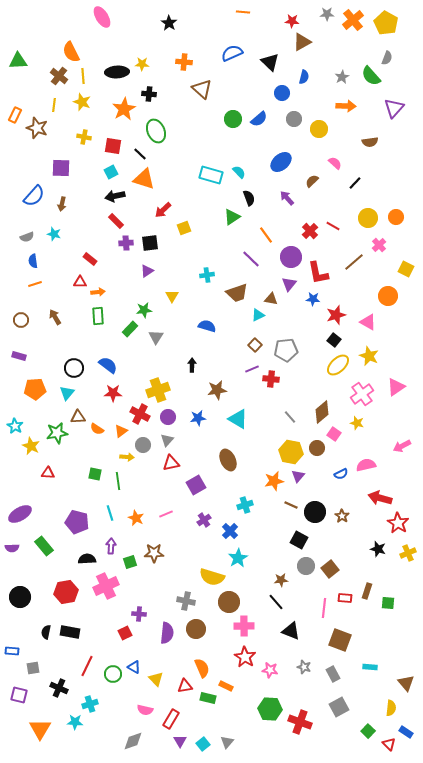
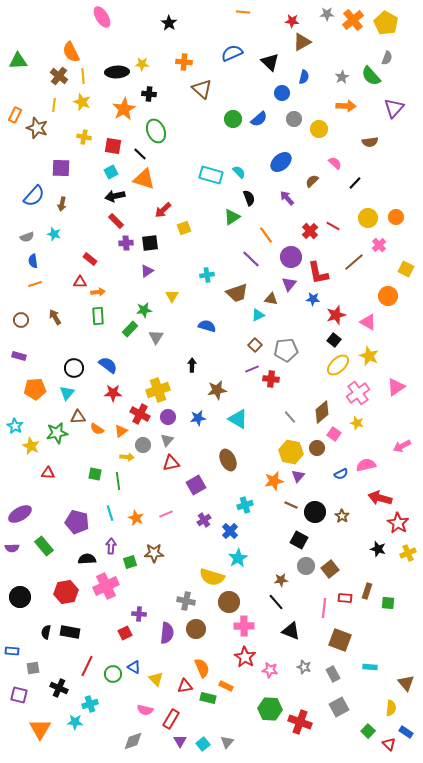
pink cross at (362, 394): moved 4 px left, 1 px up
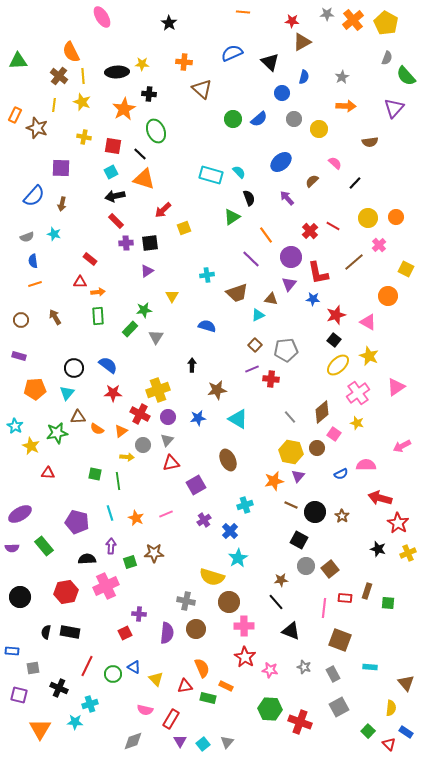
green semicircle at (371, 76): moved 35 px right
pink semicircle at (366, 465): rotated 12 degrees clockwise
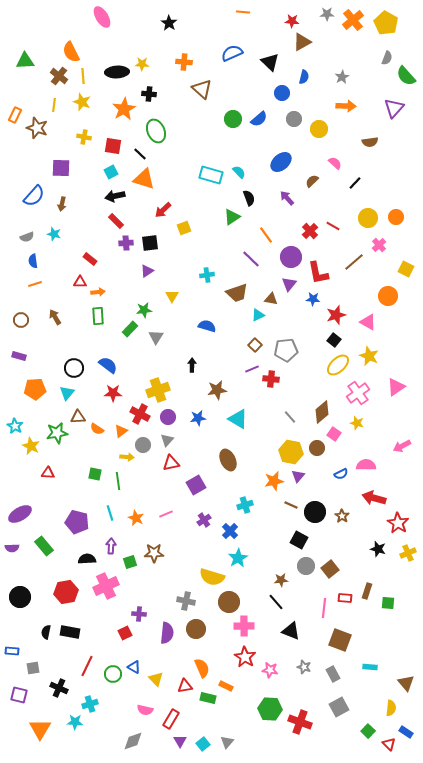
green triangle at (18, 61): moved 7 px right
red arrow at (380, 498): moved 6 px left
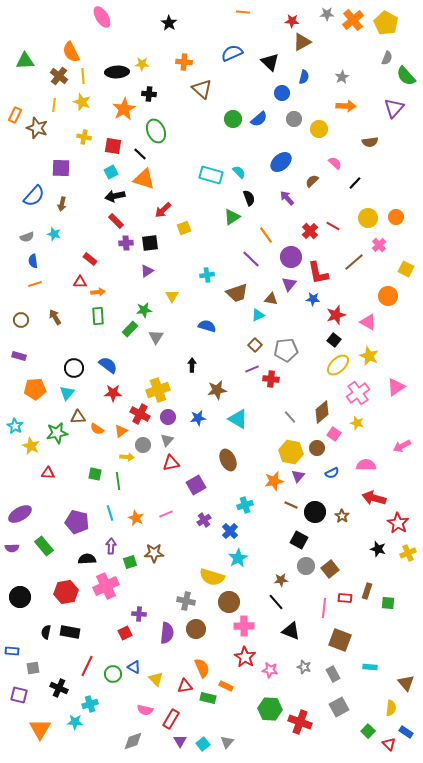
blue semicircle at (341, 474): moved 9 px left, 1 px up
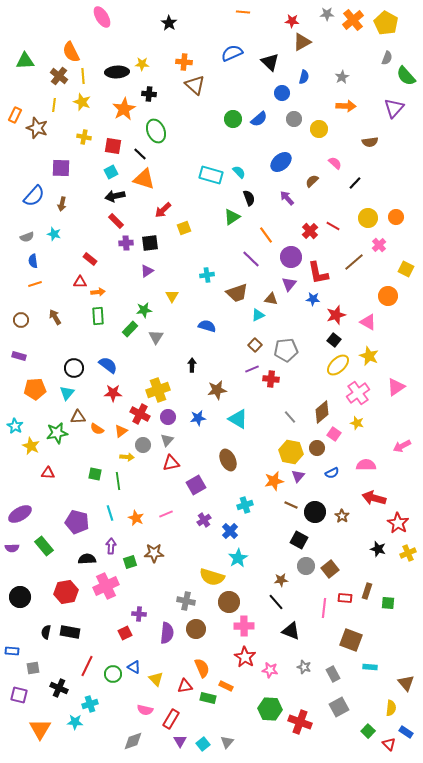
brown triangle at (202, 89): moved 7 px left, 4 px up
brown square at (340, 640): moved 11 px right
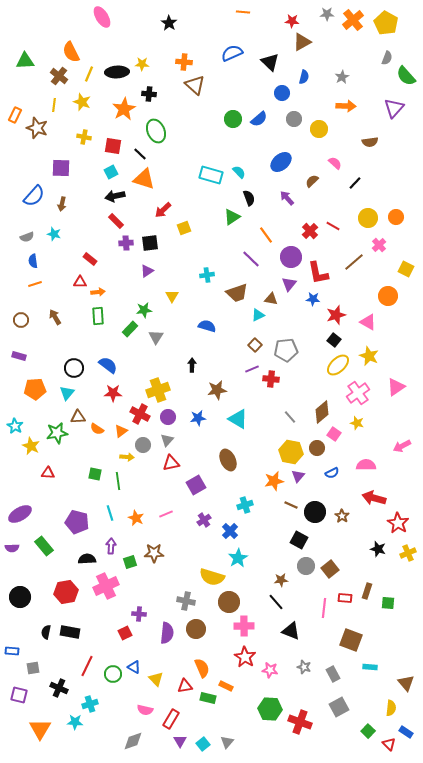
yellow line at (83, 76): moved 6 px right, 2 px up; rotated 28 degrees clockwise
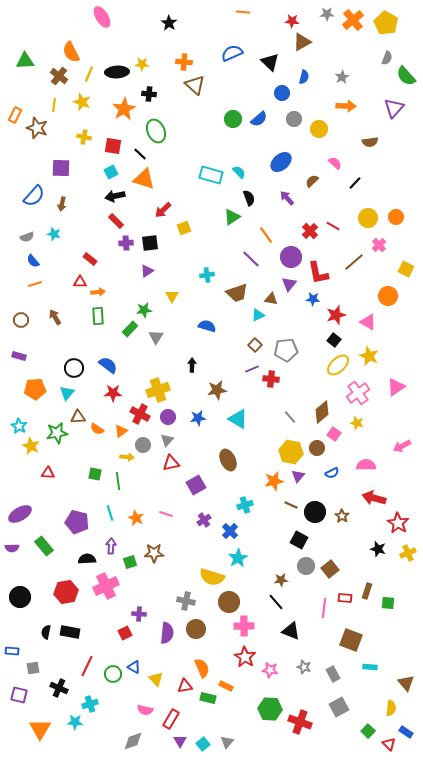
blue semicircle at (33, 261): rotated 32 degrees counterclockwise
cyan star at (15, 426): moved 4 px right
pink line at (166, 514): rotated 40 degrees clockwise
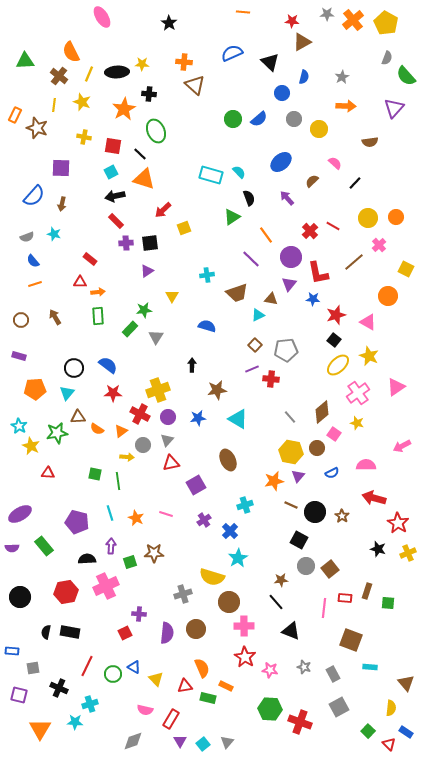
gray cross at (186, 601): moved 3 px left, 7 px up; rotated 30 degrees counterclockwise
